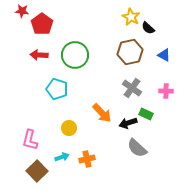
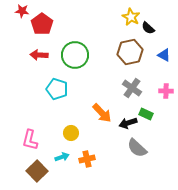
yellow circle: moved 2 px right, 5 px down
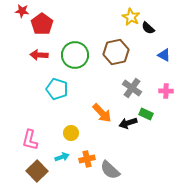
brown hexagon: moved 14 px left
gray semicircle: moved 27 px left, 22 px down
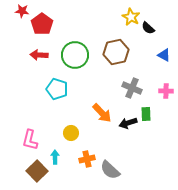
gray cross: rotated 12 degrees counterclockwise
green rectangle: rotated 64 degrees clockwise
cyan arrow: moved 7 px left; rotated 72 degrees counterclockwise
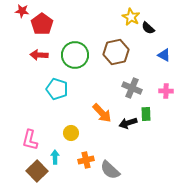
orange cross: moved 1 px left, 1 px down
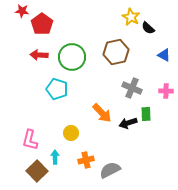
green circle: moved 3 px left, 2 px down
gray semicircle: rotated 110 degrees clockwise
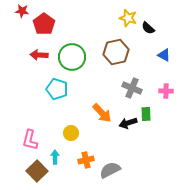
yellow star: moved 3 px left, 1 px down; rotated 12 degrees counterclockwise
red pentagon: moved 2 px right
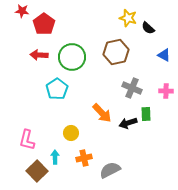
cyan pentagon: rotated 20 degrees clockwise
pink L-shape: moved 3 px left
orange cross: moved 2 px left, 2 px up
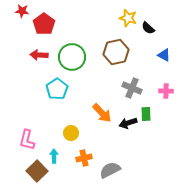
cyan arrow: moved 1 px left, 1 px up
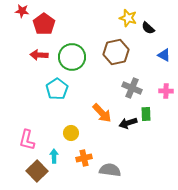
gray semicircle: rotated 35 degrees clockwise
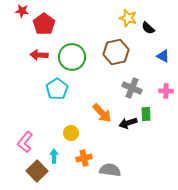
blue triangle: moved 1 px left, 1 px down
pink L-shape: moved 2 px left, 2 px down; rotated 25 degrees clockwise
